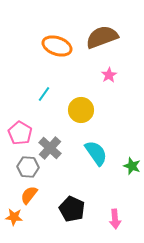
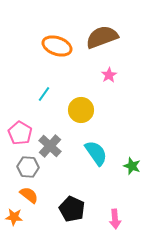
gray cross: moved 2 px up
orange semicircle: rotated 90 degrees clockwise
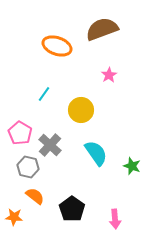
brown semicircle: moved 8 px up
gray cross: moved 1 px up
gray hexagon: rotated 10 degrees clockwise
orange semicircle: moved 6 px right, 1 px down
black pentagon: rotated 10 degrees clockwise
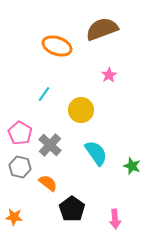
gray hexagon: moved 8 px left
orange semicircle: moved 13 px right, 13 px up
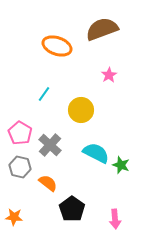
cyan semicircle: rotated 28 degrees counterclockwise
green star: moved 11 px left, 1 px up
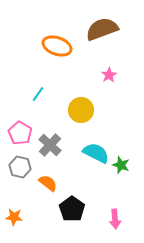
cyan line: moved 6 px left
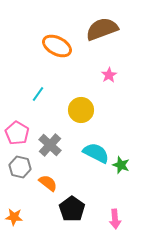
orange ellipse: rotated 8 degrees clockwise
pink pentagon: moved 3 px left
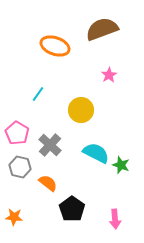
orange ellipse: moved 2 px left; rotated 8 degrees counterclockwise
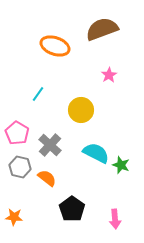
orange semicircle: moved 1 px left, 5 px up
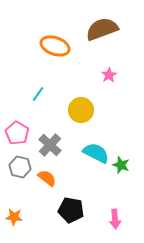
black pentagon: moved 1 px left, 1 px down; rotated 25 degrees counterclockwise
